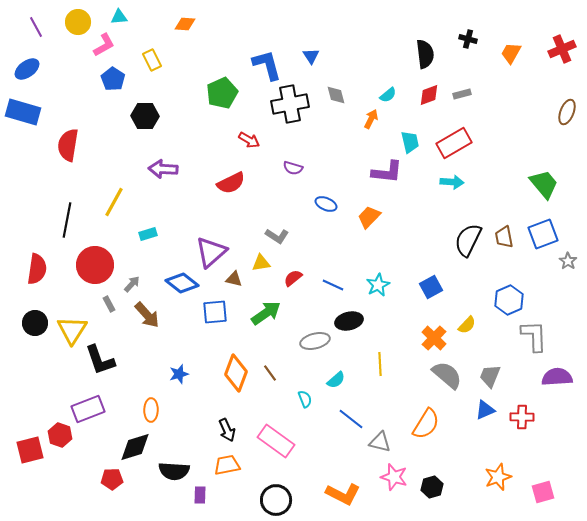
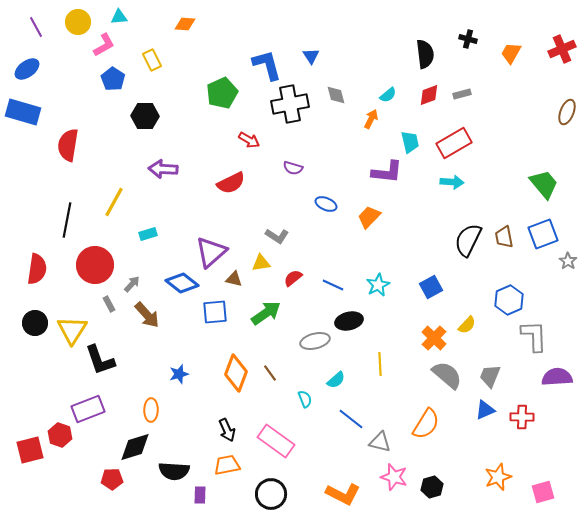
black circle at (276, 500): moved 5 px left, 6 px up
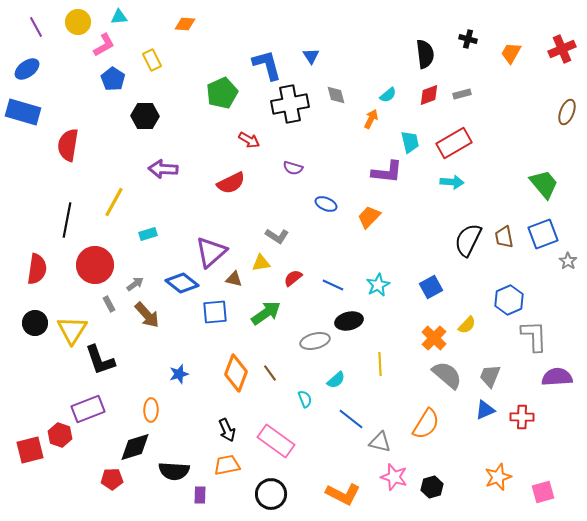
gray arrow at (132, 284): moved 3 px right; rotated 12 degrees clockwise
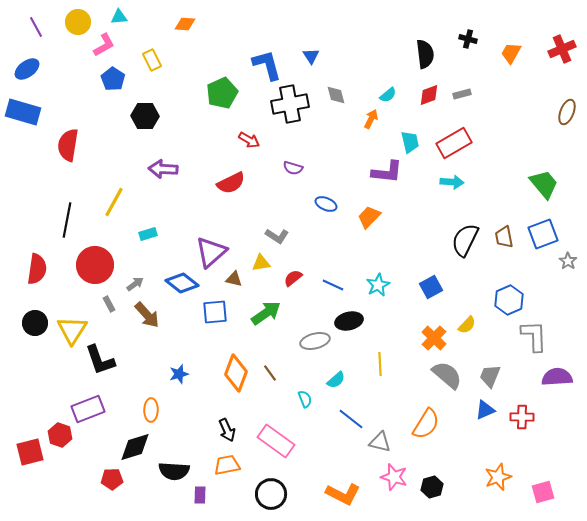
black semicircle at (468, 240): moved 3 px left
red square at (30, 450): moved 2 px down
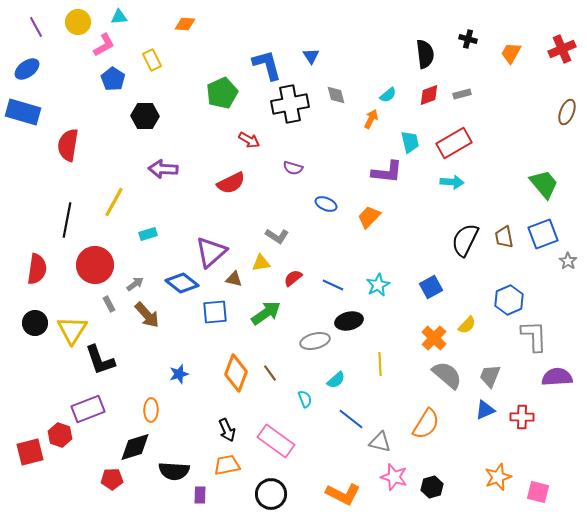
pink square at (543, 492): moved 5 px left; rotated 30 degrees clockwise
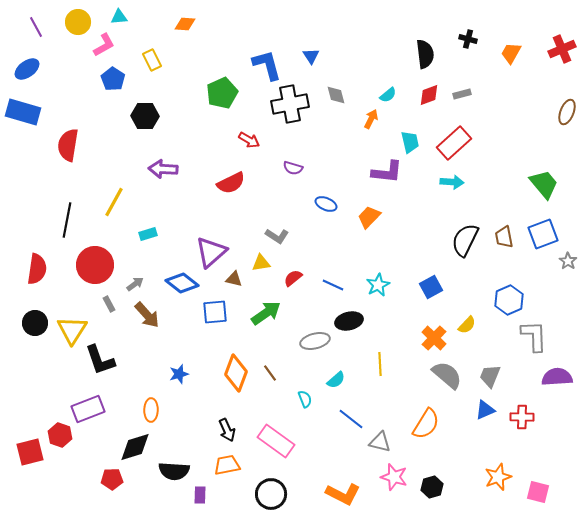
red rectangle at (454, 143): rotated 12 degrees counterclockwise
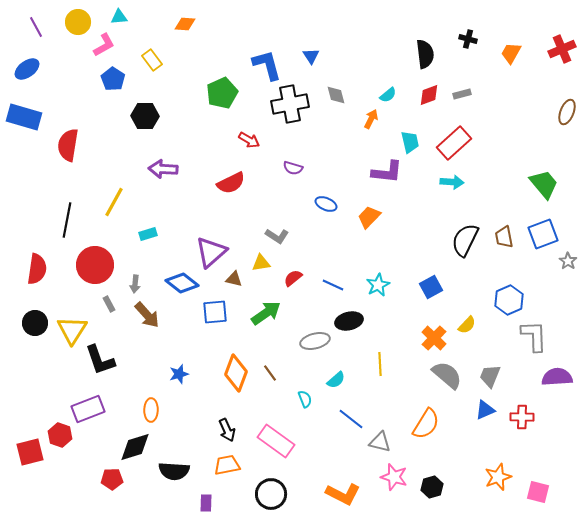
yellow rectangle at (152, 60): rotated 10 degrees counterclockwise
blue rectangle at (23, 112): moved 1 px right, 5 px down
gray arrow at (135, 284): rotated 132 degrees clockwise
purple rectangle at (200, 495): moved 6 px right, 8 px down
